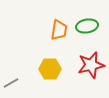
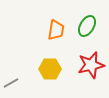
green ellipse: rotated 50 degrees counterclockwise
orange trapezoid: moved 3 px left
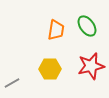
green ellipse: rotated 65 degrees counterclockwise
red star: moved 1 px down
gray line: moved 1 px right
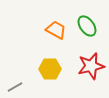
orange trapezoid: rotated 70 degrees counterclockwise
gray line: moved 3 px right, 4 px down
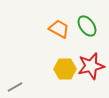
orange trapezoid: moved 3 px right, 1 px up
yellow hexagon: moved 15 px right
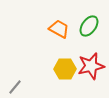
green ellipse: moved 2 px right; rotated 70 degrees clockwise
gray line: rotated 21 degrees counterclockwise
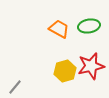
green ellipse: rotated 45 degrees clockwise
yellow hexagon: moved 2 px down; rotated 15 degrees counterclockwise
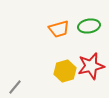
orange trapezoid: rotated 135 degrees clockwise
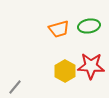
red star: rotated 16 degrees clockwise
yellow hexagon: rotated 15 degrees counterclockwise
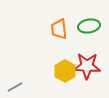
orange trapezoid: rotated 100 degrees clockwise
red star: moved 4 px left
gray line: rotated 21 degrees clockwise
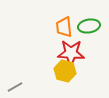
orange trapezoid: moved 5 px right, 2 px up
red star: moved 16 px left, 13 px up
yellow hexagon: rotated 15 degrees counterclockwise
